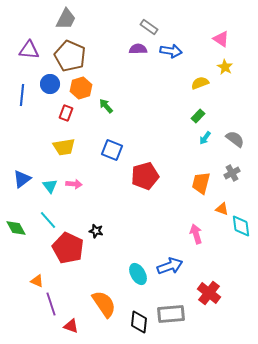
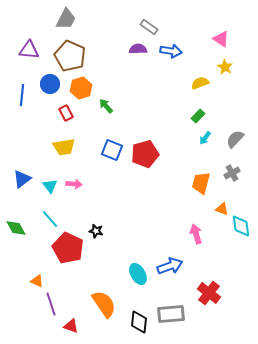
red rectangle at (66, 113): rotated 49 degrees counterclockwise
gray semicircle at (235, 139): rotated 84 degrees counterclockwise
red pentagon at (145, 176): moved 22 px up
cyan line at (48, 220): moved 2 px right, 1 px up
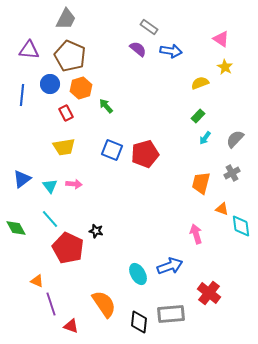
purple semicircle at (138, 49): rotated 42 degrees clockwise
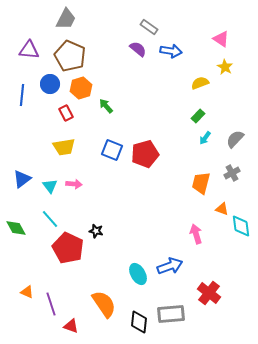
orange triangle at (37, 281): moved 10 px left, 11 px down
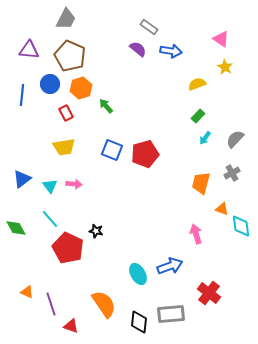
yellow semicircle at (200, 83): moved 3 px left, 1 px down
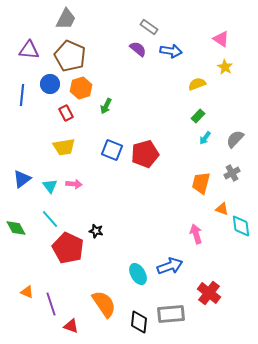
green arrow at (106, 106): rotated 112 degrees counterclockwise
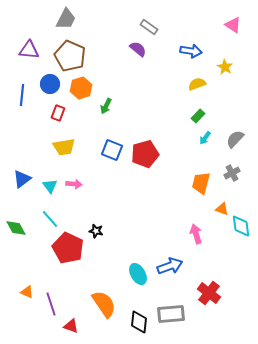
pink triangle at (221, 39): moved 12 px right, 14 px up
blue arrow at (171, 51): moved 20 px right
red rectangle at (66, 113): moved 8 px left; rotated 49 degrees clockwise
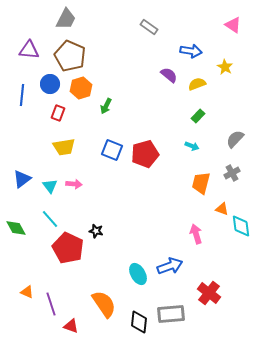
purple semicircle at (138, 49): moved 31 px right, 26 px down
cyan arrow at (205, 138): moved 13 px left, 8 px down; rotated 104 degrees counterclockwise
